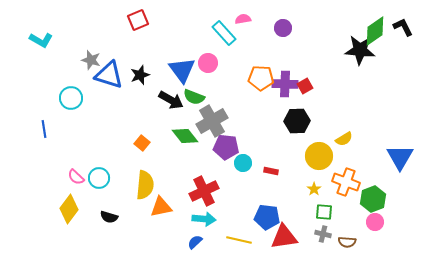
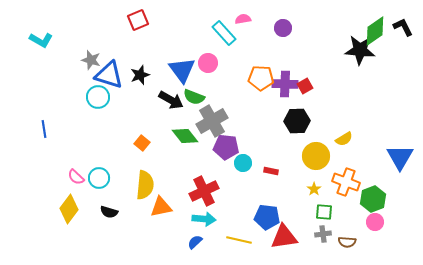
cyan circle at (71, 98): moved 27 px right, 1 px up
yellow circle at (319, 156): moved 3 px left
black semicircle at (109, 217): moved 5 px up
gray cross at (323, 234): rotated 21 degrees counterclockwise
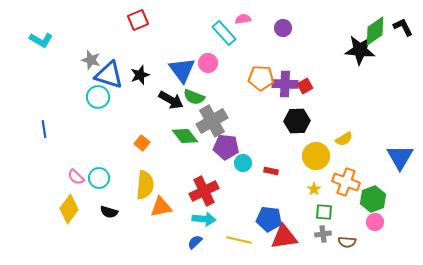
blue pentagon at (267, 217): moved 2 px right, 2 px down
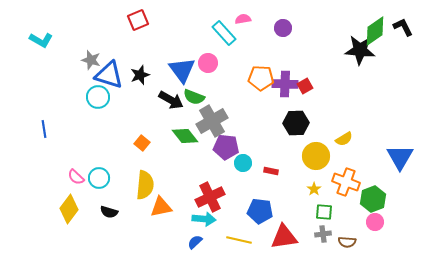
black hexagon at (297, 121): moved 1 px left, 2 px down
red cross at (204, 191): moved 6 px right, 6 px down
blue pentagon at (269, 219): moved 9 px left, 8 px up
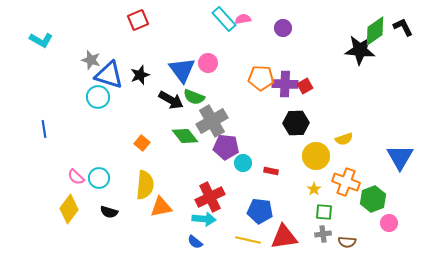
cyan rectangle at (224, 33): moved 14 px up
yellow semicircle at (344, 139): rotated 12 degrees clockwise
pink circle at (375, 222): moved 14 px right, 1 px down
yellow line at (239, 240): moved 9 px right
blue semicircle at (195, 242): rotated 98 degrees counterclockwise
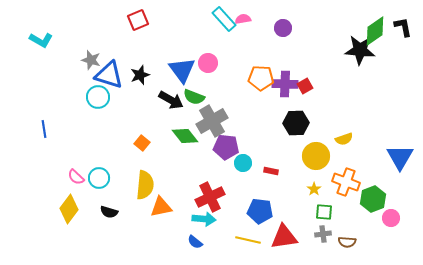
black L-shape at (403, 27): rotated 15 degrees clockwise
pink circle at (389, 223): moved 2 px right, 5 px up
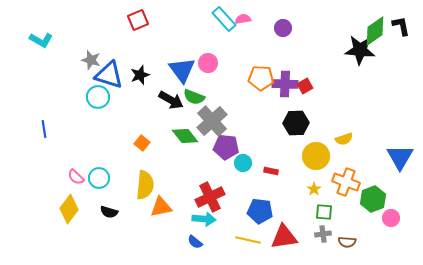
black L-shape at (403, 27): moved 2 px left, 1 px up
gray cross at (212, 121): rotated 12 degrees counterclockwise
